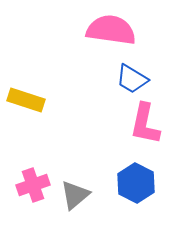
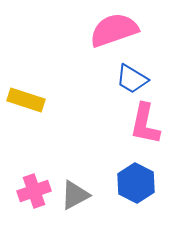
pink semicircle: moved 3 px right; rotated 27 degrees counterclockwise
pink cross: moved 1 px right, 6 px down
gray triangle: rotated 12 degrees clockwise
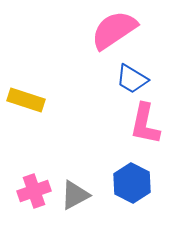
pink semicircle: rotated 15 degrees counterclockwise
blue hexagon: moved 4 px left
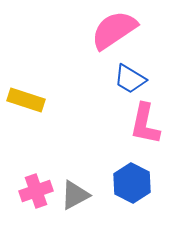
blue trapezoid: moved 2 px left
pink cross: moved 2 px right
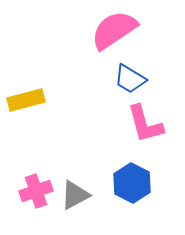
yellow rectangle: rotated 33 degrees counterclockwise
pink L-shape: rotated 27 degrees counterclockwise
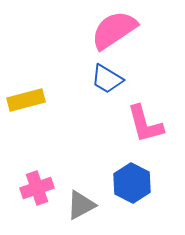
blue trapezoid: moved 23 px left
pink cross: moved 1 px right, 3 px up
gray triangle: moved 6 px right, 10 px down
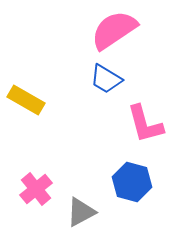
blue trapezoid: moved 1 px left
yellow rectangle: rotated 45 degrees clockwise
blue hexagon: moved 1 px up; rotated 12 degrees counterclockwise
pink cross: moved 1 px left, 1 px down; rotated 20 degrees counterclockwise
gray triangle: moved 7 px down
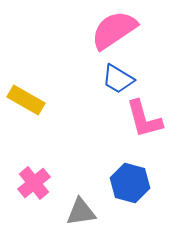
blue trapezoid: moved 12 px right
pink L-shape: moved 1 px left, 5 px up
blue hexagon: moved 2 px left, 1 px down
pink cross: moved 2 px left, 6 px up
gray triangle: rotated 20 degrees clockwise
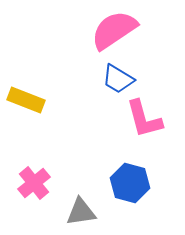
yellow rectangle: rotated 9 degrees counterclockwise
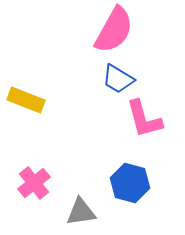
pink semicircle: rotated 153 degrees clockwise
